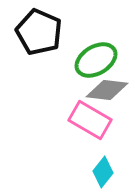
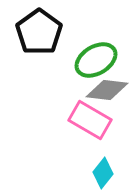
black pentagon: rotated 12 degrees clockwise
cyan diamond: moved 1 px down
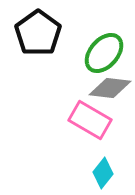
black pentagon: moved 1 px left, 1 px down
green ellipse: moved 8 px right, 7 px up; rotated 18 degrees counterclockwise
gray diamond: moved 3 px right, 2 px up
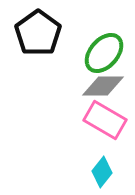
gray diamond: moved 7 px left, 2 px up; rotated 6 degrees counterclockwise
pink rectangle: moved 15 px right
cyan diamond: moved 1 px left, 1 px up
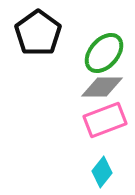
gray diamond: moved 1 px left, 1 px down
pink rectangle: rotated 51 degrees counterclockwise
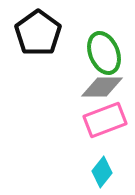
green ellipse: rotated 63 degrees counterclockwise
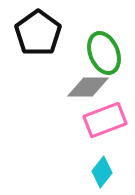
gray diamond: moved 14 px left
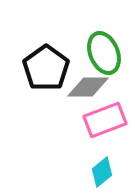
black pentagon: moved 8 px right, 35 px down
cyan diamond: rotated 12 degrees clockwise
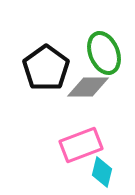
pink rectangle: moved 24 px left, 25 px down
cyan diamond: rotated 36 degrees counterclockwise
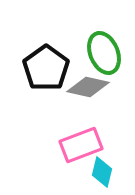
gray diamond: rotated 12 degrees clockwise
